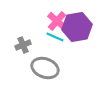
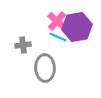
cyan line: moved 3 px right
gray cross: rotated 14 degrees clockwise
gray ellipse: rotated 68 degrees clockwise
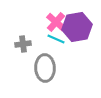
pink cross: moved 1 px left, 1 px down
cyan line: moved 2 px left, 2 px down
gray cross: moved 1 px up
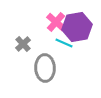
cyan line: moved 8 px right, 4 px down
gray cross: rotated 35 degrees counterclockwise
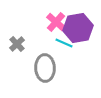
purple hexagon: moved 1 px right, 1 px down
gray cross: moved 6 px left
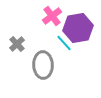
pink cross: moved 4 px left, 6 px up; rotated 12 degrees clockwise
cyan line: rotated 24 degrees clockwise
gray ellipse: moved 2 px left, 3 px up
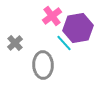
gray cross: moved 2 px left, 1 px up
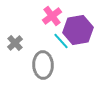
purple hexagon: moved 2 px down
cyan line: moved 3 px left, 2 px up
